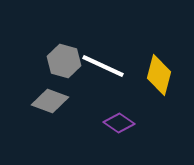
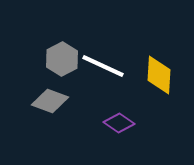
gray hexagon: moved 2 px left, 2 px up; rotated 16 degrees clockwise
yellow diamond: rotated 12 degrees counterclockwise
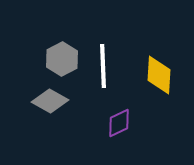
white line: rotated 63 degrees clockwise
gray diamond: rotated 9 degrees clockwise
purple diamond: rotated 60 degrees counterclockwise
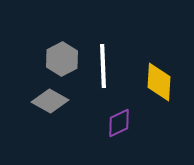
yellow diamond: moved 7 px down
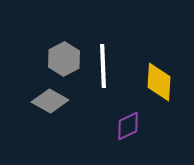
gray hexagon: moved 2 px right
purple diamond: moved 9 px right, 3 px down
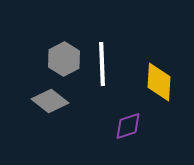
white line: moved 1 px left, 2 px up
gray diamond: rotated 9 degrees clockwise
purple diamond: rotated 8 degrees clockwise
